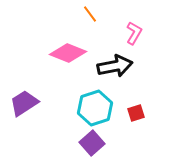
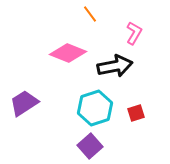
purple square: moved 2 px left, 3 px down
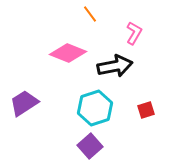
red square: moved 10 px right, 3 px up
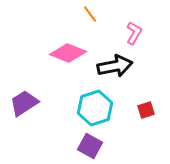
purple square: rotated 20 degrees counterclockwise
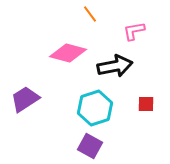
pink L-shape: moved 2 px up; rotated 130 degrees counterclockwise
pink diamond: rotated 6 degrees counterclockwise
purple trapezoid: moved 1 px right, 4 px up
red square: moved 6 px up; rotated 18 degrees clockwise
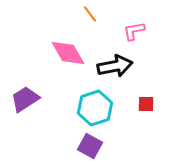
pink diamond: rotated 45 degrees clockwise
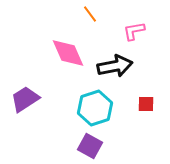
pink diamond: rotated 6 degrees clockwise
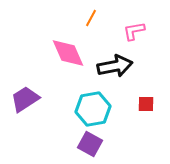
orange line: moved 1 px right, 4 px down; rotated 66 degrees clockwise
cyan hexagon: moved 2 px left, 1 px down; rotated 8 degrees clockwise
purple square: moved 2 px up
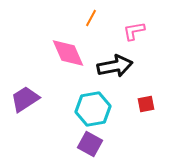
red square: rotated 12 degrees counterclockwise
